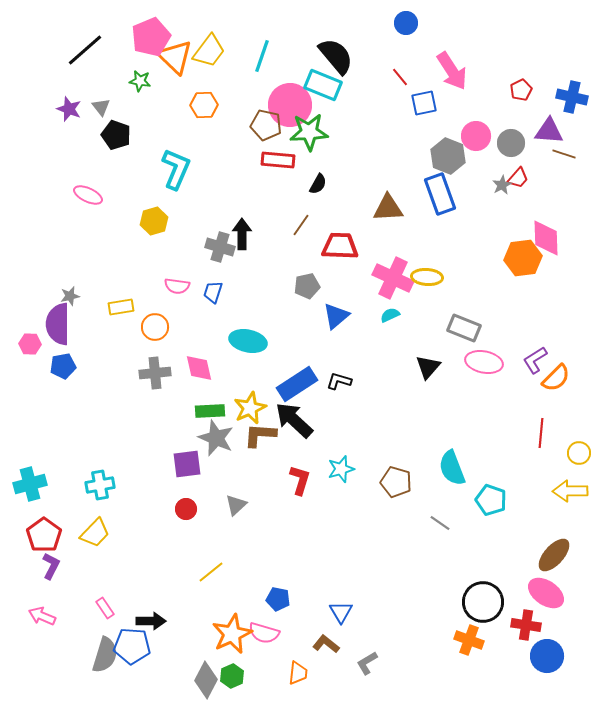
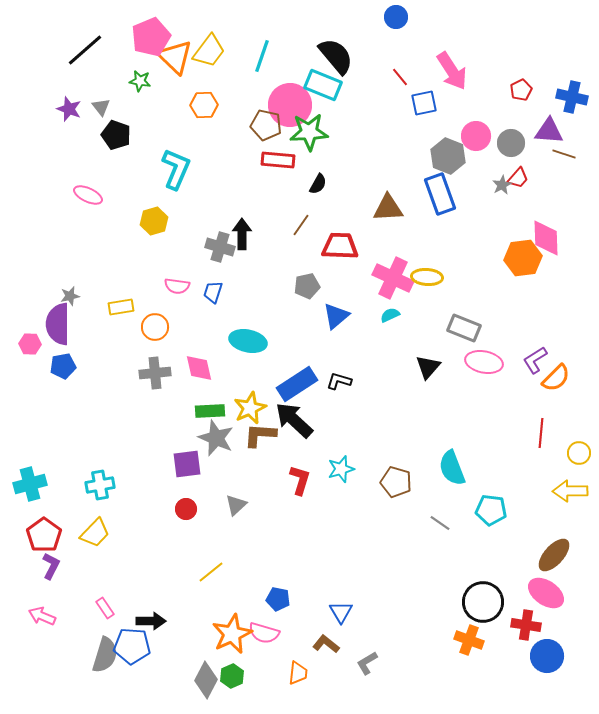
blue circle at (406, 23): moved 10 px left, 6 px up
cyan pentagon at (491, 500): moved 10 px down; rotated 12 degrees counterclockwise
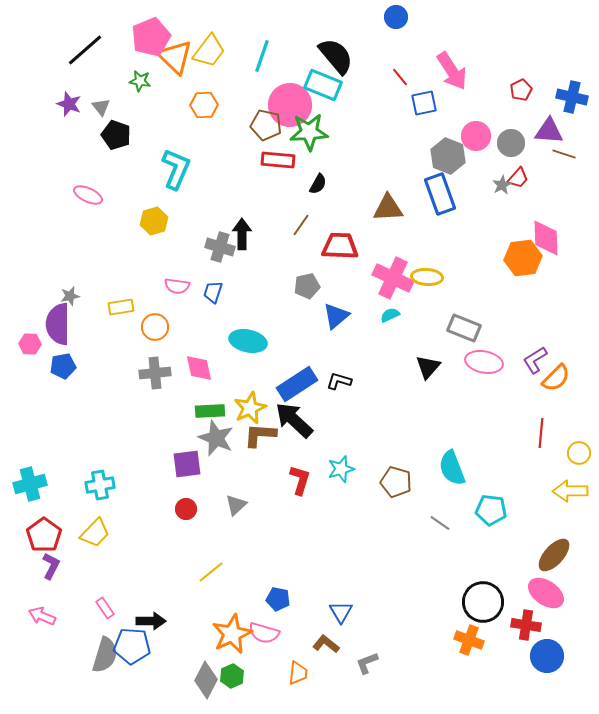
purple star at (69, 109): moved 5 px up
gray L-shape at (367, 663): rotated 10 degrees clockwise
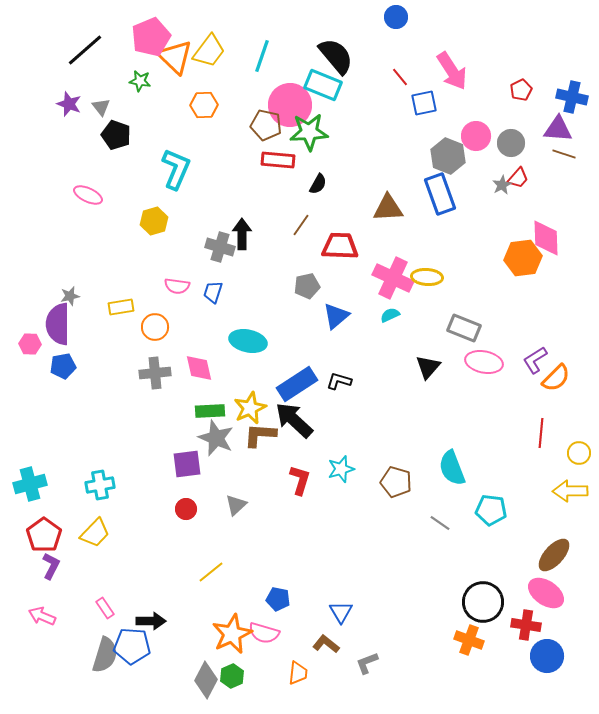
purple triangle at (549, 131): moved 9 px right, 2 px up
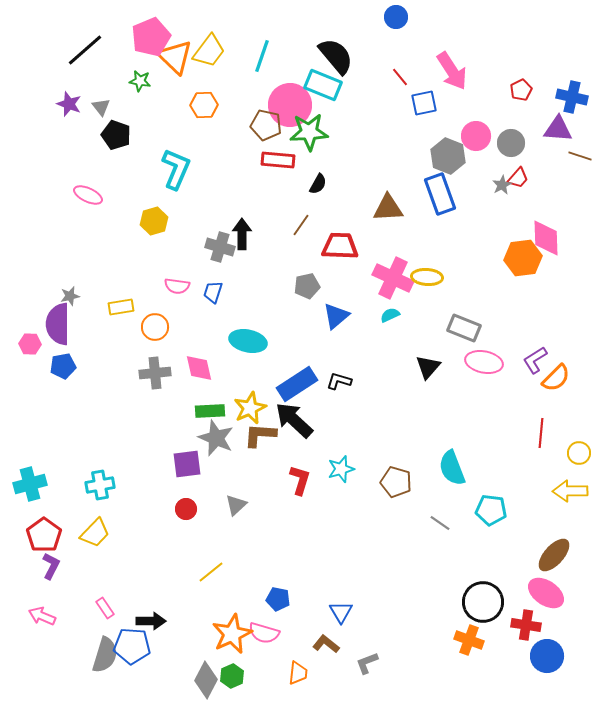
brown line at (564, 154): moved 16 px right, 2 px down
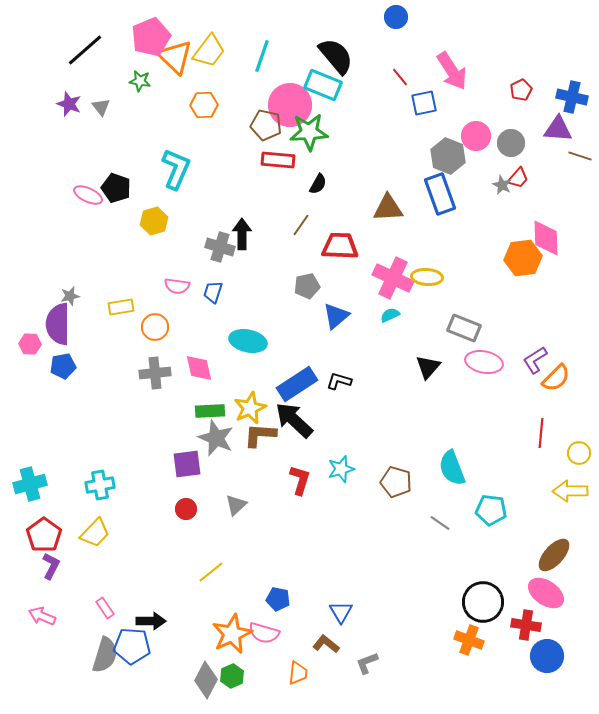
black pentagon at (116, 135): moved 53 px down
gray star at (502, 185): rotated 18 degrees counterclockwise
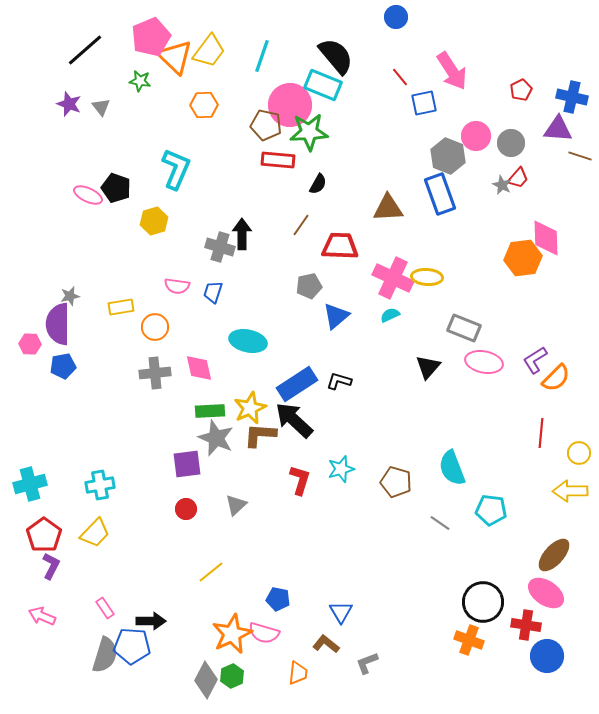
gray pentagon at (307, 286): moved 2 px right
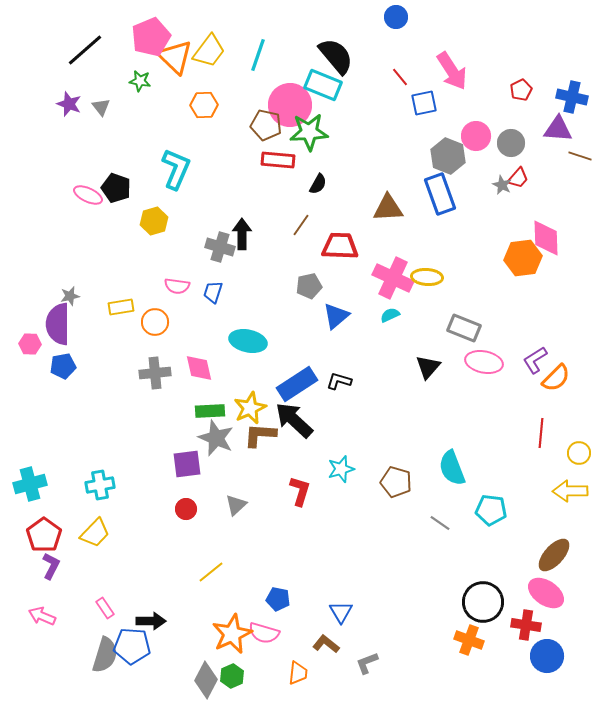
cyan line at (262, 56): moved 4 px left, 1 px up
orange circle at (155, 327): moved 5 px up
red L-shape at (300, 480): moved 11 px down
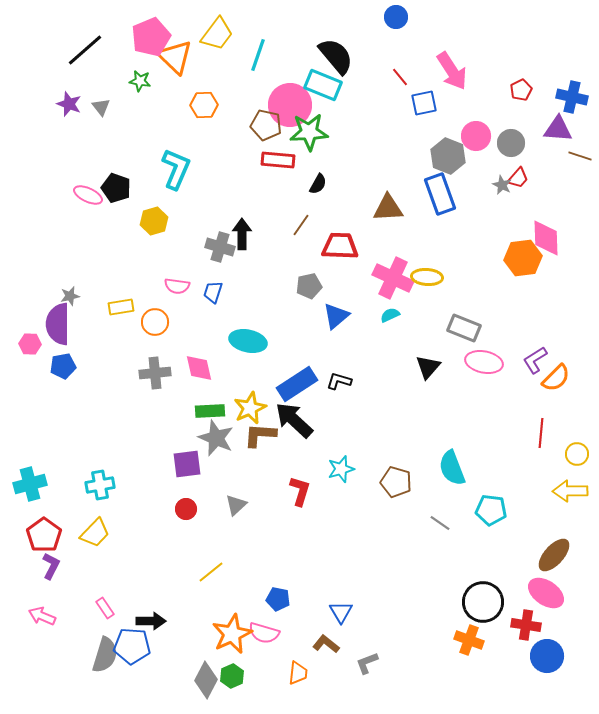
yellow trapezoid at (209, 51): moved 8 px right, 17 px up
yellow circle at (579, 453): moved 2 px left, 1 px down
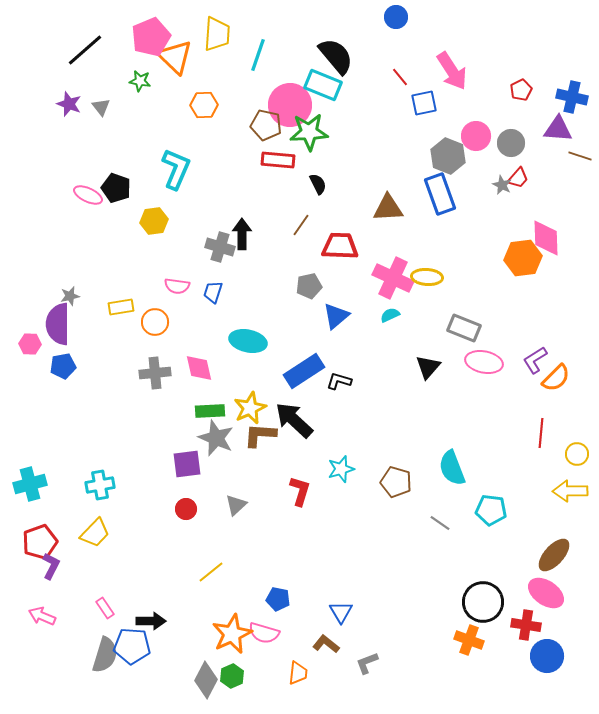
yellow trapezoid at (217, 34): rotated 33 degrees counterclockwise
black semicircle at (318, 184): rotated 55 degrees counterclockwise
yellow hexagon at (154, 221): rotated 8 degrees clockwise
blue rectangle at (297, 384): moved 7 px right, 13 px up
red pentagon at (44, 535): moved 4 px left, 7 px down; rotated 16 degrees clockwise
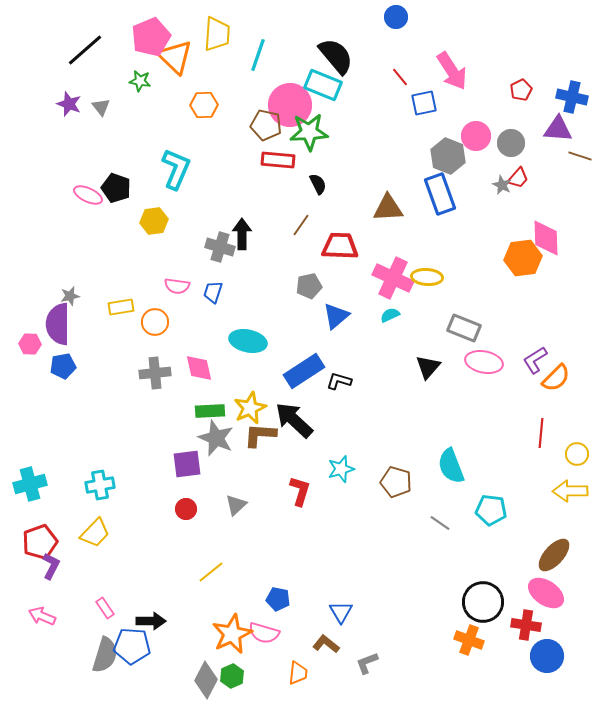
cyan semicircle at (452, 468): moved 1 px left, 2 px up
